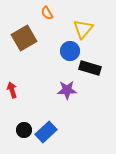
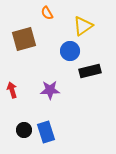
yellow triangle: moved 3 px up; rotated 15 degrees clockwise
brown square: moved 1 px down; rotated 15 degrees clockwise
black rectangle: moved 3 px down; rotated 30 degrees counterclockwise
purple star: moved 17 px left
blue rectangle: rotated 65 degrees counterclockwise
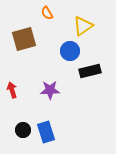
black circle: moved 1 px left
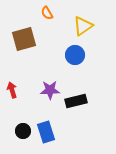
blue circle: moved 5 px right, 4 px down
black rectangle: moved 14 px left, 30 px down
black circle: moved 1 px down
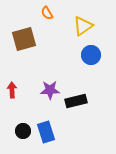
blue circle: moved 16 px right
red arrow: rotated 14 degrees clockwise
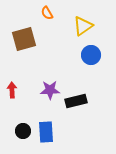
blue rectangle: rotated 15 degrees clockwise
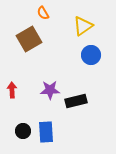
orange semicircle: moved 4 px left
brown square: moved 5 px right; rotated 15 degrees counterclockwise
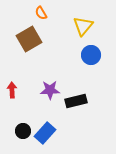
orange semicircle: moved 2 px left
yellow triangle: rotated 15 degrees counterclockwise
blue rectangle: moved 1 px left, 1 px down; rotated 45 degrees clockwise
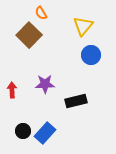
brown square: moved 4 px up; rotated 15 degrees counterclockwise
purple star: moved 5 px left, 6 px up
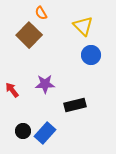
yellow triangle: rotated 25 degrees counterclockwise
red arrow: rotated 35 degrees counterclockwise
black rectangle: moved 1 px left, 4 px down
